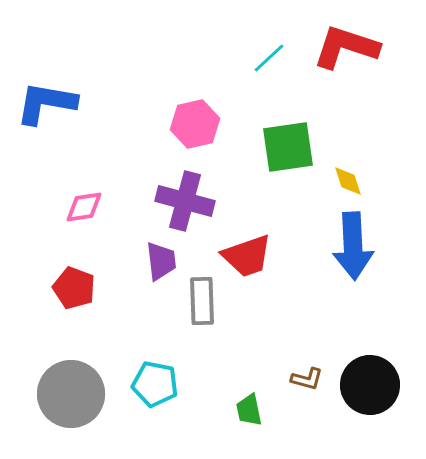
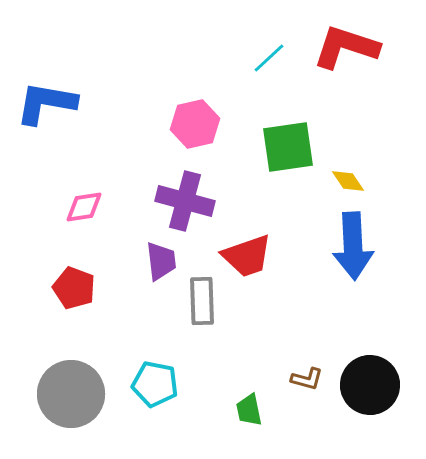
yellow diamond: rotated 16 degrees counterclockwise
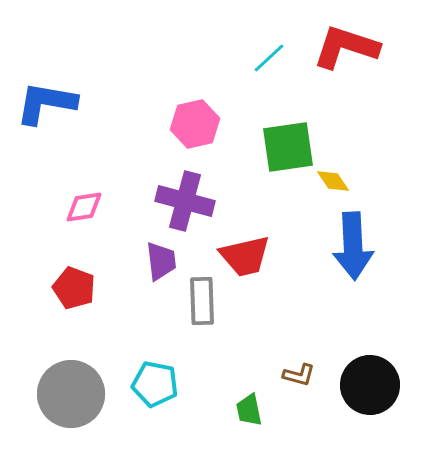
yellow diamond: moved 15 px left
red trapezoid: moved 2 px left; rotated 6 degrees clockwise
brown L-shape: moved 8 px left, 4 px up
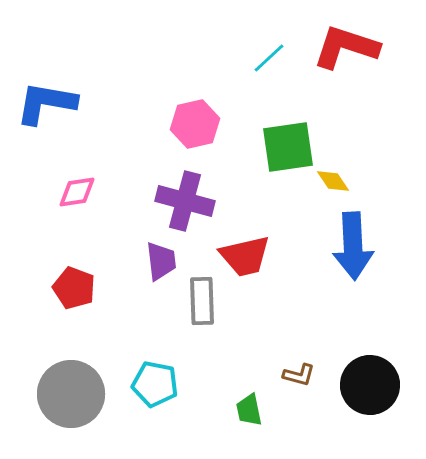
pink diamond: moved 7 px left, 15 px up
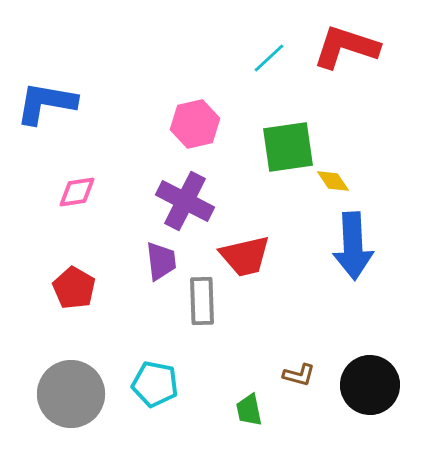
purple cross: rotated 12 degrees clockwise
red pentagon: rotated 9 degrees clockwise
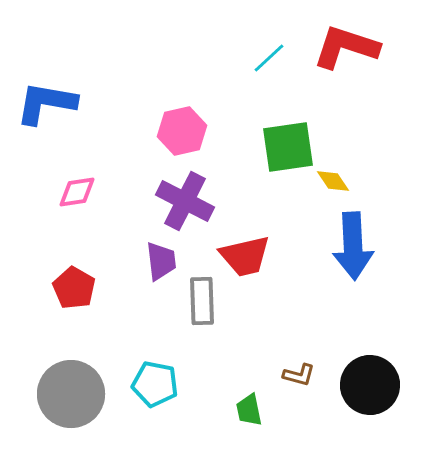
pink hexagon: moved 13 px left, 7 px down
